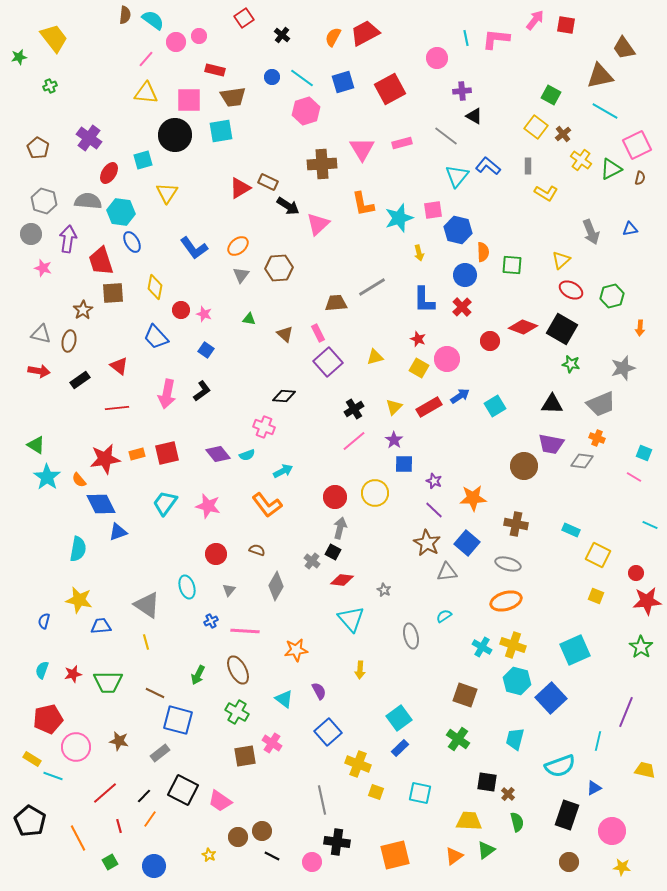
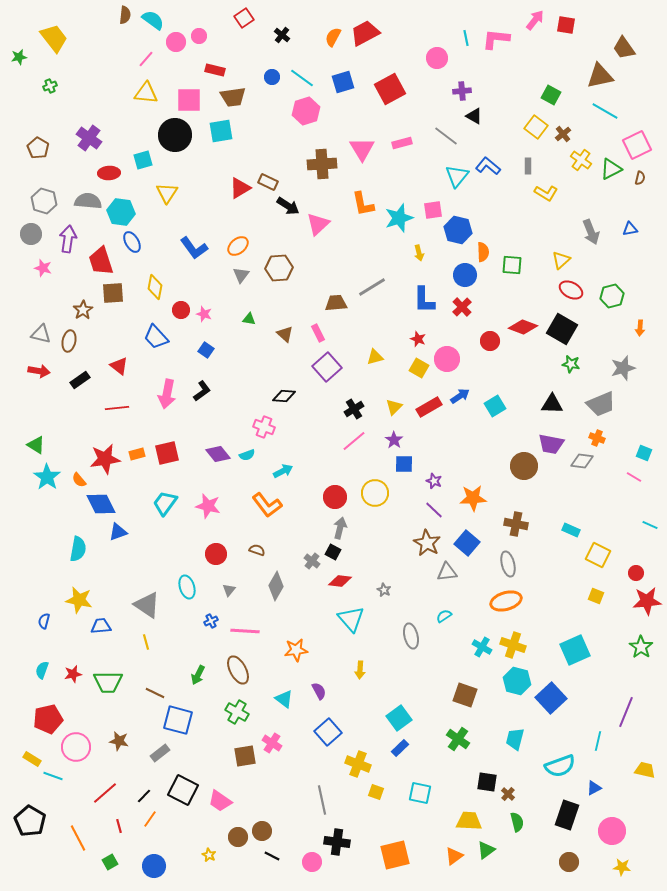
red ellipse at (109, 173): rotated 55 degrees clockwise
purple square at (328, 362): moved 1 px left, 5 px down
gray ellipse at (508, 564): rotated 60 degrees clockwise
red diamond at (342, 580): moved 2 px left, 1 px down
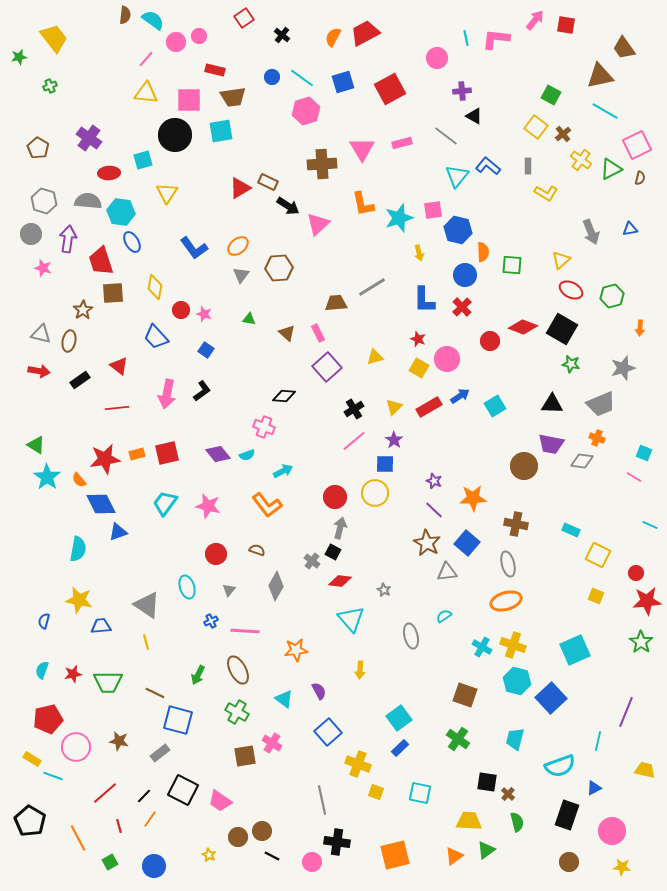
brown triangle at (285, 334): moved 2 px right, 1 px up
blue square at (404, 464): moved 19 px left
green star at (641, 647): moved 5 px up
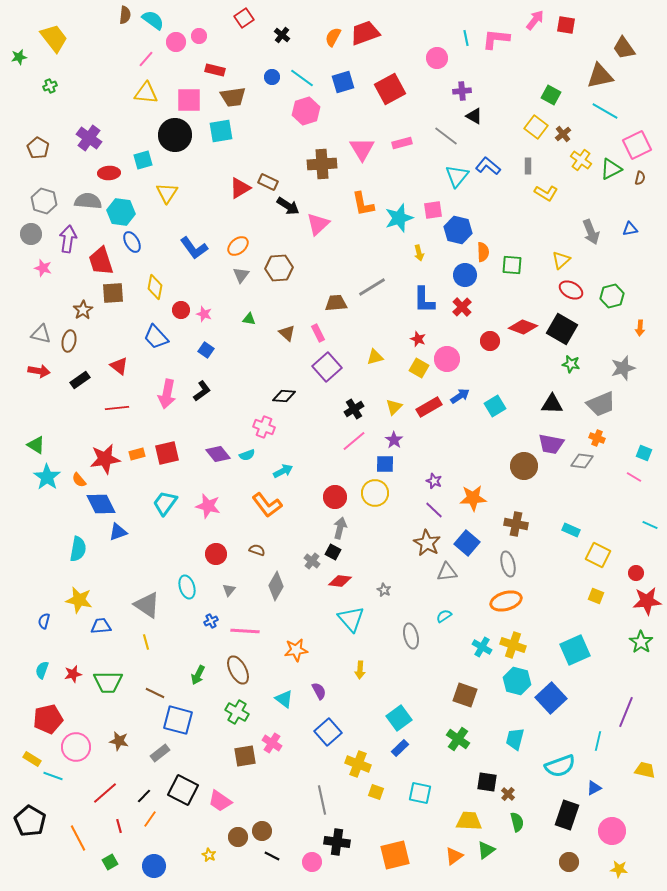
red trapezoid at (365, 33): rotated 8 degrees clockwise
yellow star at (622, 867): moved 3 px left, 2 px down
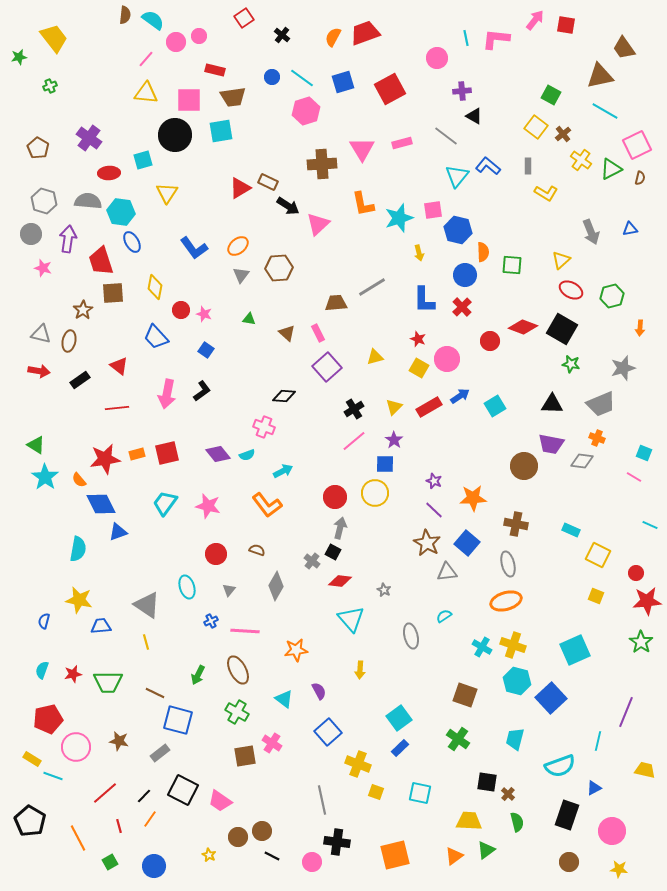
cyan star at (47, 477): moved 2 px left
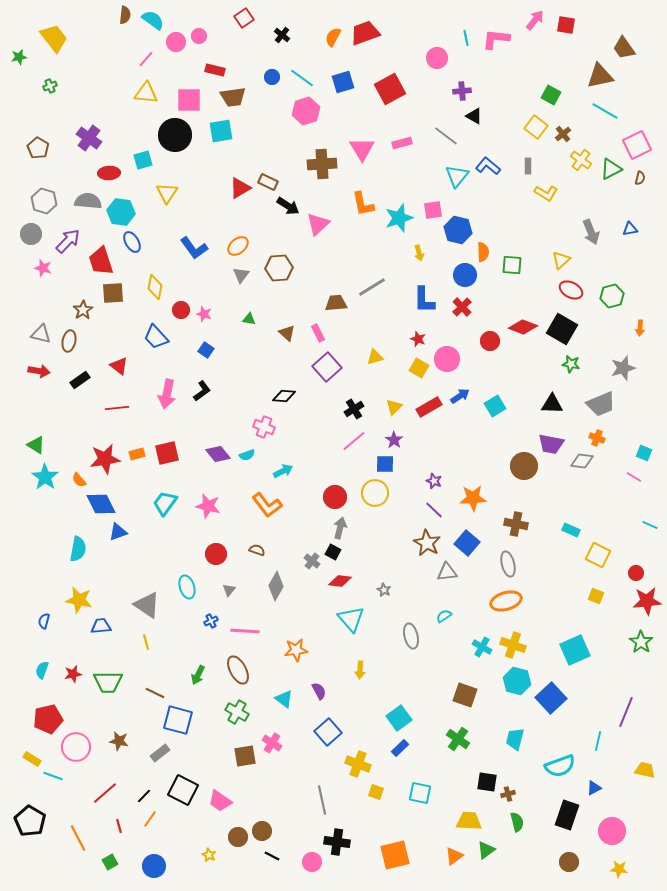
purple arrow at (68, 239): moved 2 px down; rotated 36 degrees clockwise
brown cross at (508, 794): rotated 32 degrees clockwise
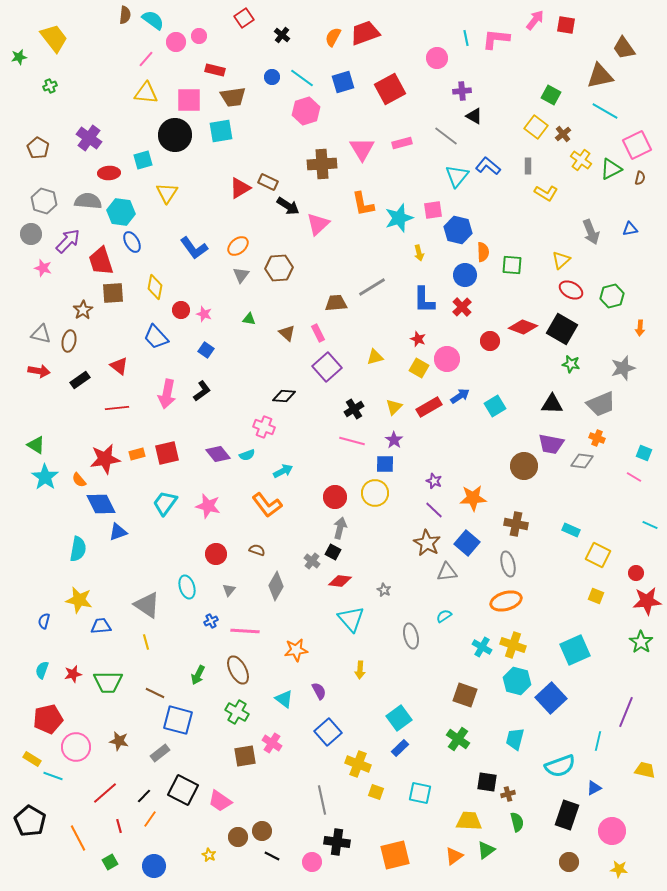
pink line at (354, 441): moved 2 px left; rotated 55 degrees clockwise
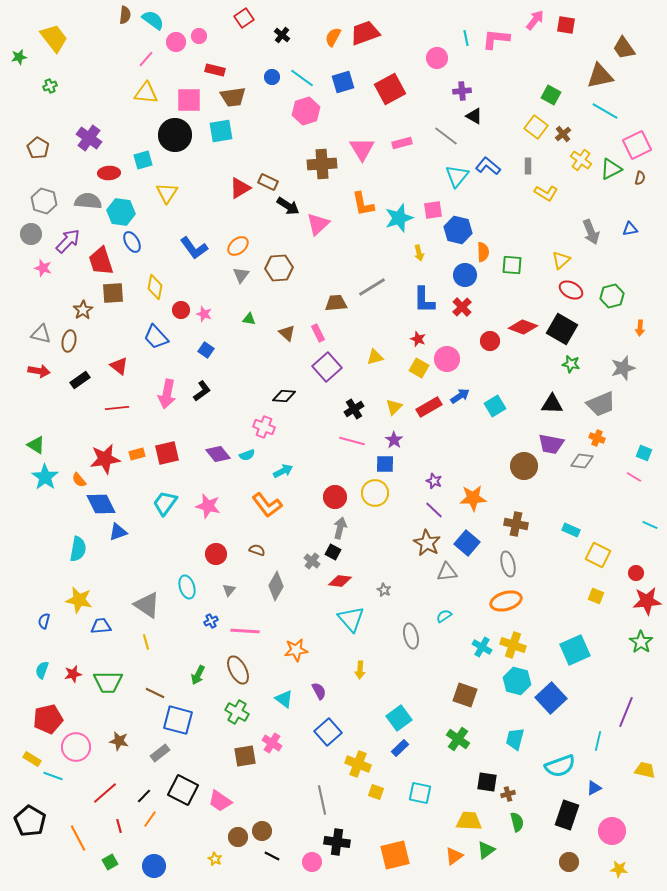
yellow star at (209, 855): moved 6 px right, 4 px down
